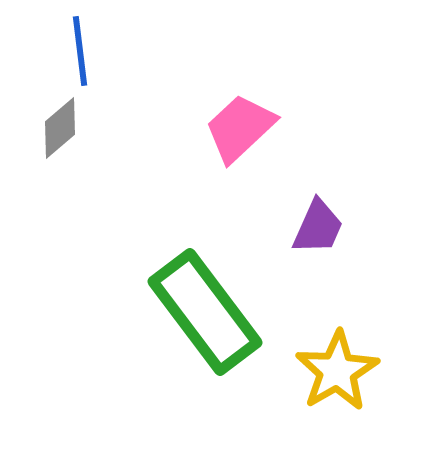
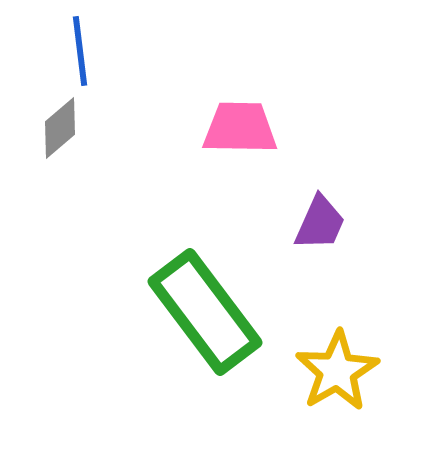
pink trapezoid: rotated 44 degrees clockwise
purple trapezoid: moved 2 px right, 4 px up
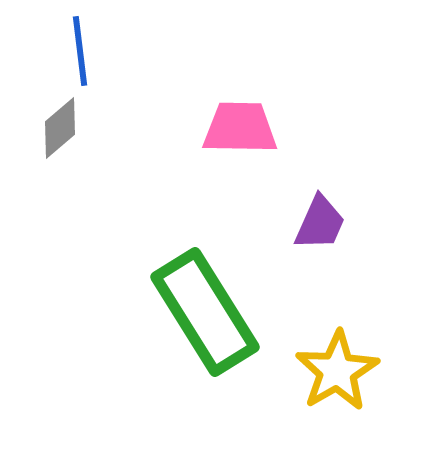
green rectangle: rotated 5 degrees clockwise
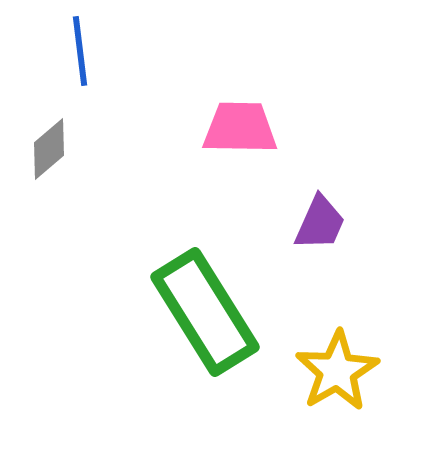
gray diamond: moved 11 px left, 21 px down
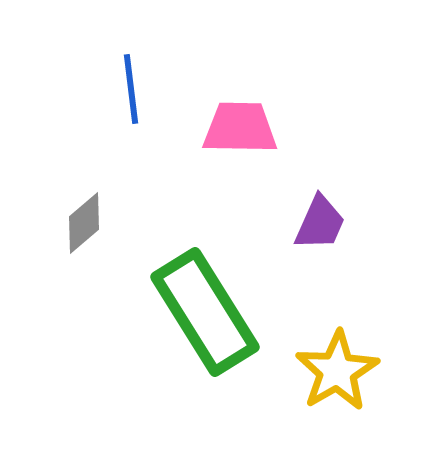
blue line: moved 51 px right, 38 px down
gray diamond: moved 35 px right, 74 px down
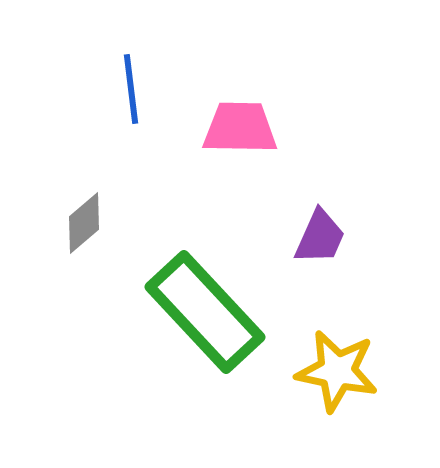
purple trapezoid: moved 14 px down
green rectangle: rotated 11 degrees counterclockwise
yellow star: rotated 30 degrees counterclockwise
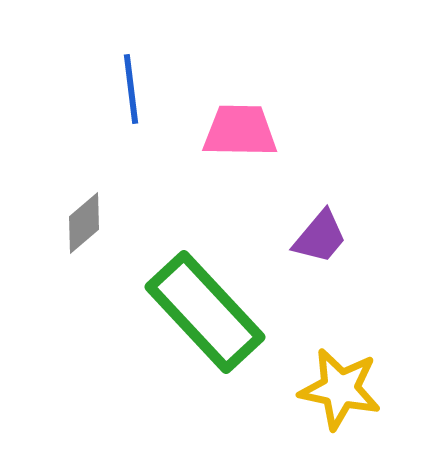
pink trapezoid: moved 3 px down
purple trapezoid: rotated 16 degrees clockwise
yellow star: moved 3 px right, 18 px down
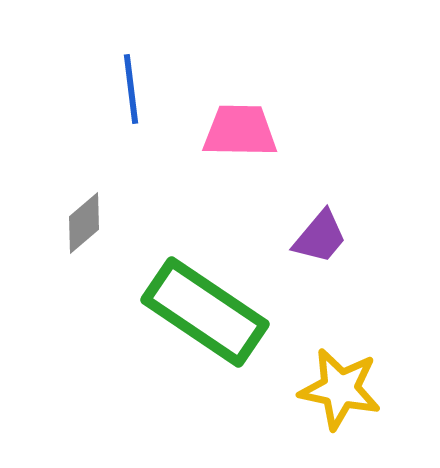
green rectangle: rotated 13 degrees counterclockwise
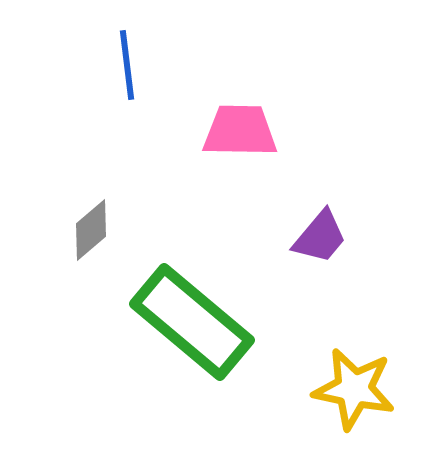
blue line: moved 4 px left, 24 px up
gray diamond: moved 7 px right, 7 px down
green rectangle: moved 13 px left, 10 px down; rotated 6 degrees clockwise
yellow star: moved 14 px right
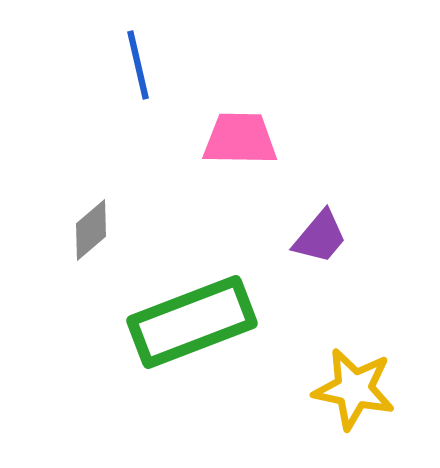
blue line: moved 11 px right; rotated 6 degrees counterclockwise
pink trapezoid: moved 8 px down
green rectangle: rotated 61 degrees counterclockwise
